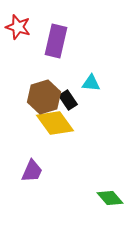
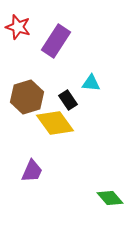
purple rectangle: rotated 20 degrees clockwise
brown hexagon: moved 17 px left
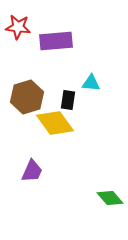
red star: rotated 10 degrees counterclockwise
purple rectangle: rotated 52 degrees clockwise
black rectangle: rotated 42 degrees clockwise
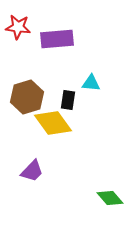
purple rectangle: moved 1 px right, 2 px up
yellow diamond: moved 2 px left
purple trapezoid: rotated 20 degrees clockwise
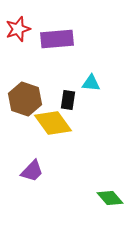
red star: moved 2 px down; rotated 25 degrees counterclockwise
brown hexagon: moved 2 px left, 2 px down; rotated 24 degrees counterclockwise
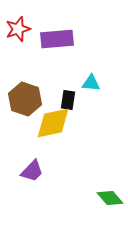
yellow diamond: rotated 66 degrees counterclockwise
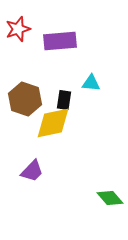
purple rectangle: moved 3 px right, 2 px down
black rectangle: moved 4 px left
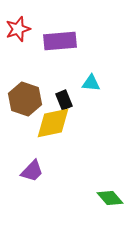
black rectangle: rotated 30 degrees counterclockwise
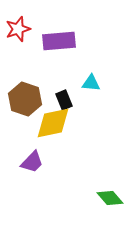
purple rectangle: moved 1 px left
purple trapezoid: moved 9 px up
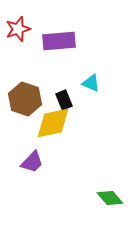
cyan triangle: rotated 18 degrees clockwise
